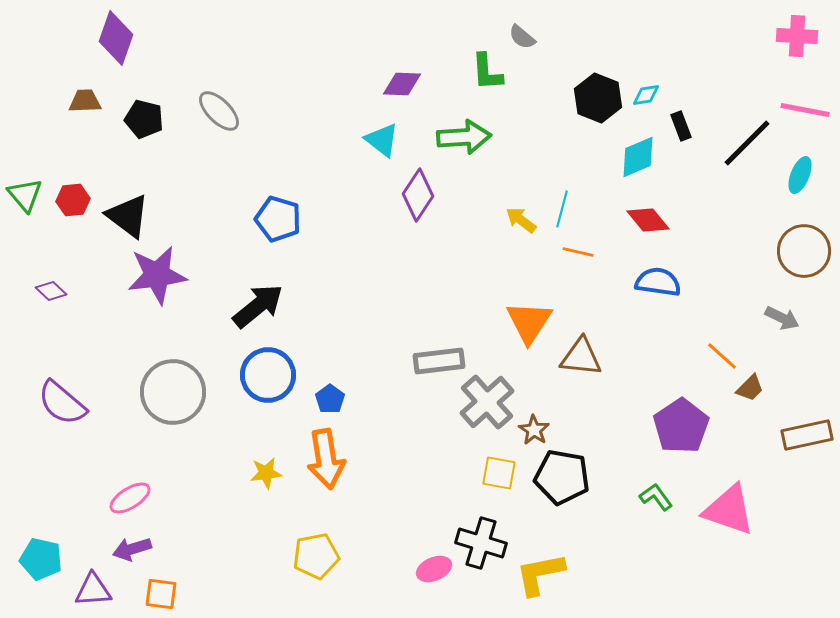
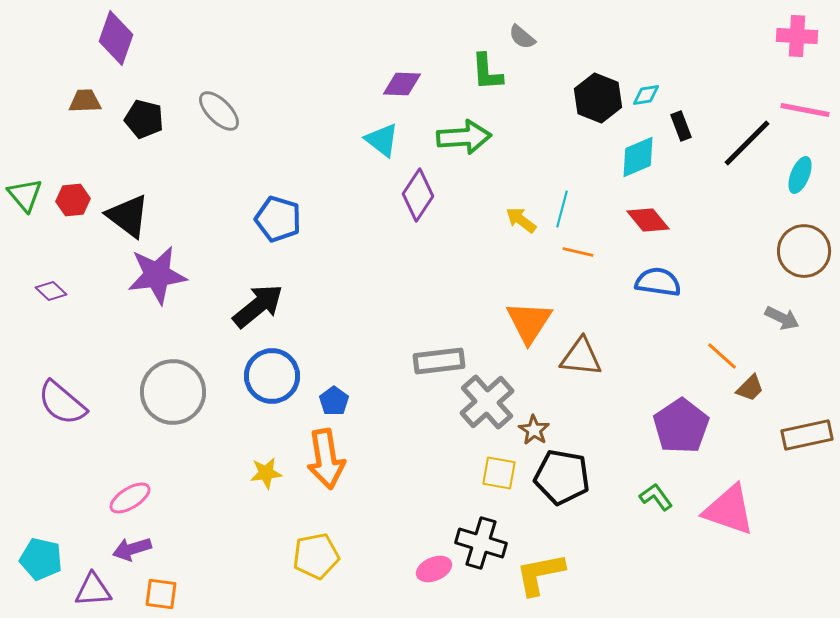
blue circle at (268, 375): moved 4 px right, 1 px down
blue pentagon at (330, 399): moved 4 px right, 2 px down
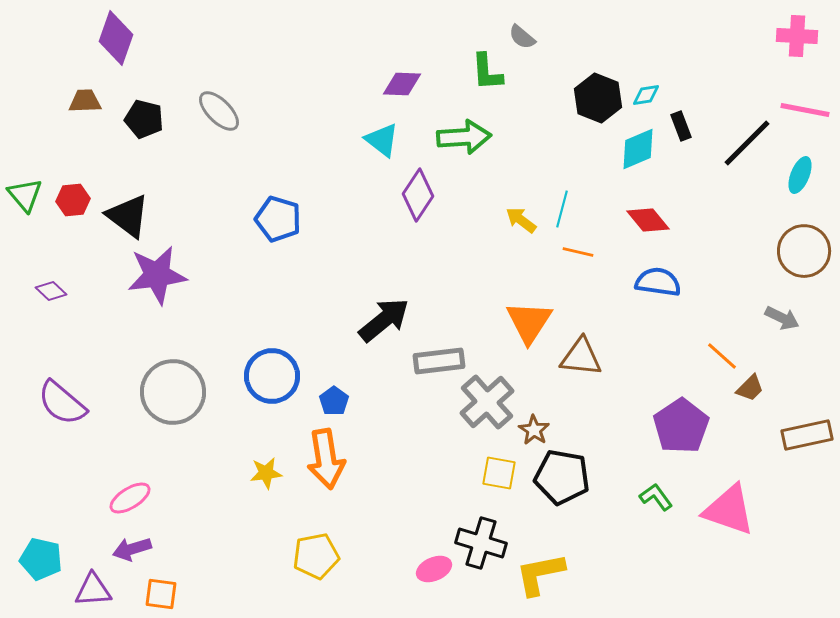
cyan diamond at (638, 157): moved 8 px up
black arrow at (258, 306): moved 126 px right, 14 px down
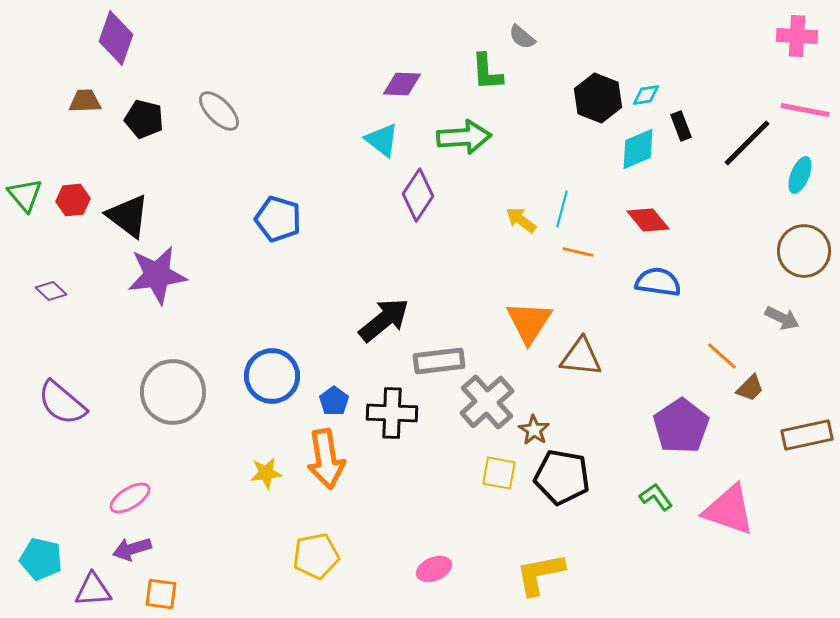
black cross at (481, 543): moved 89 px left, 130 px up; rotated 15 degrees counterclockwise
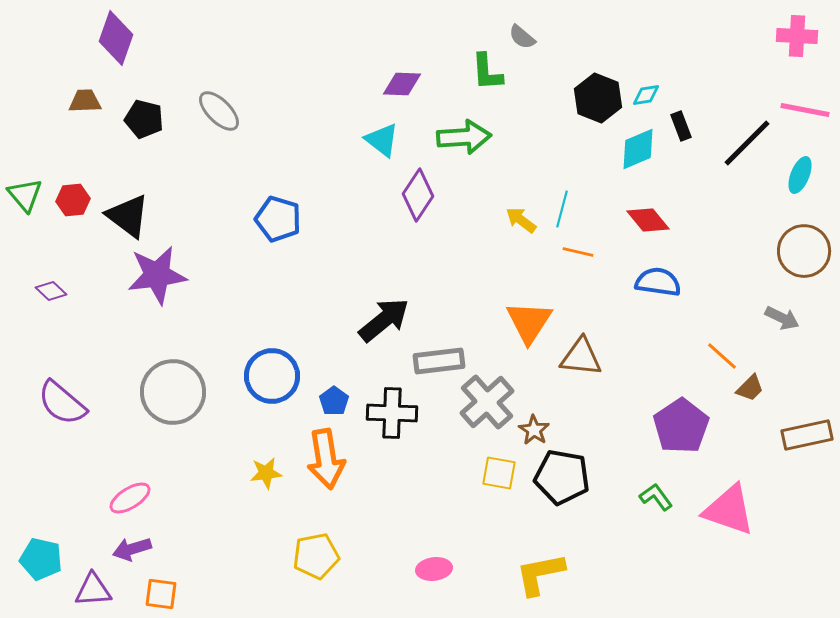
pink ellipse at (434, 569): rotated 16 degrees clockwise
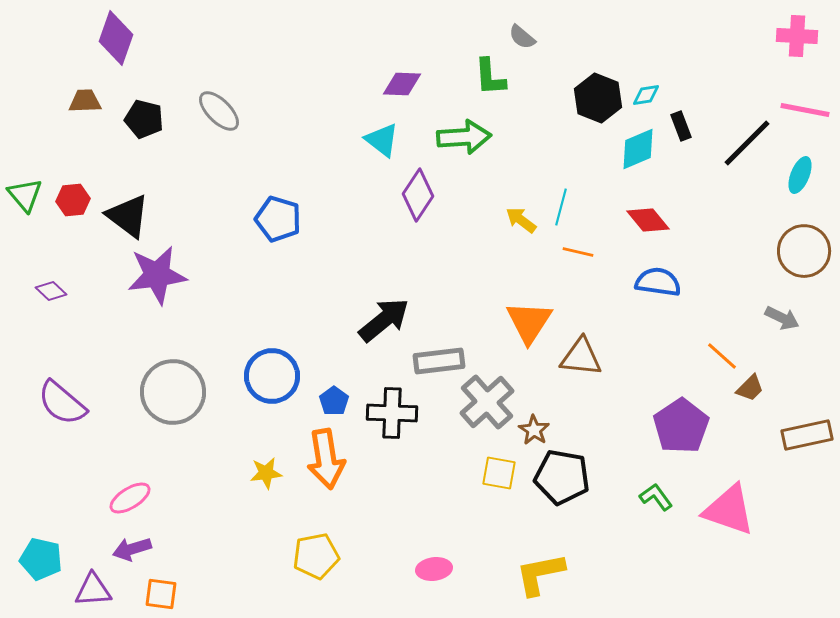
green L-shape at (487, 72): moved 3 px right, 5 px down
cyan line at (562, 209): moved 1 px left, 2 px up
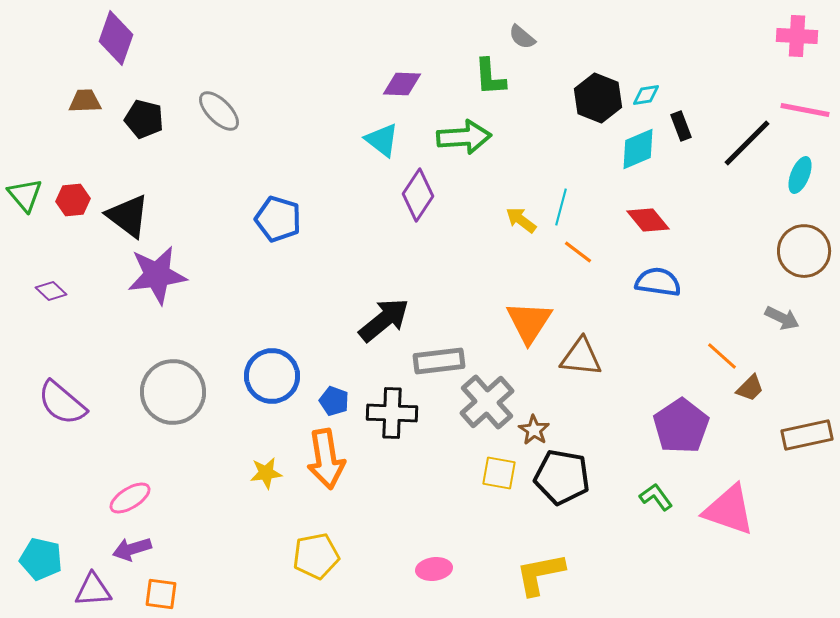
orange line at (578, 252): rotated 24 degrees clockwise
blue pentagon at (334, 401): rotated 16 degrees counterclockwise
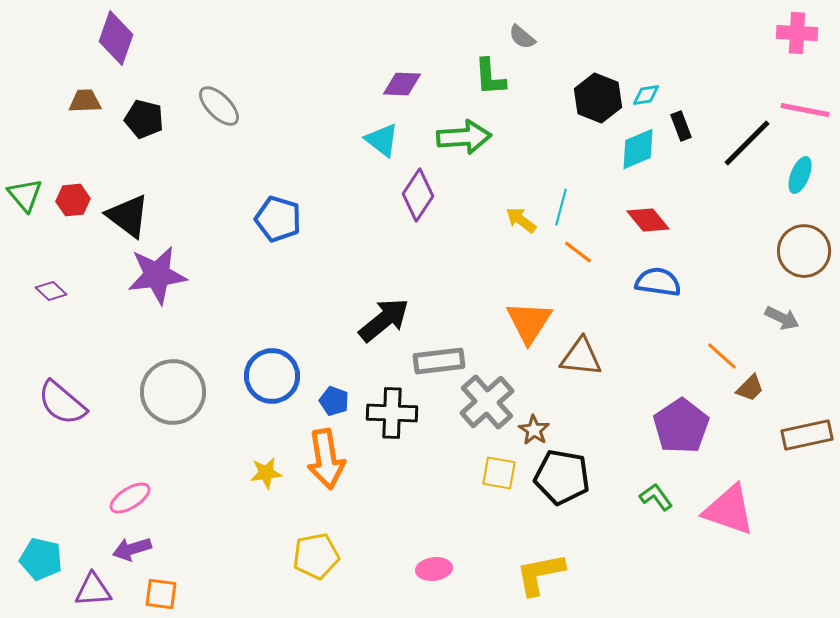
pink cross at (797, 36): moved 3 px up
gray ellipse at (219, 111): moved 5 px up
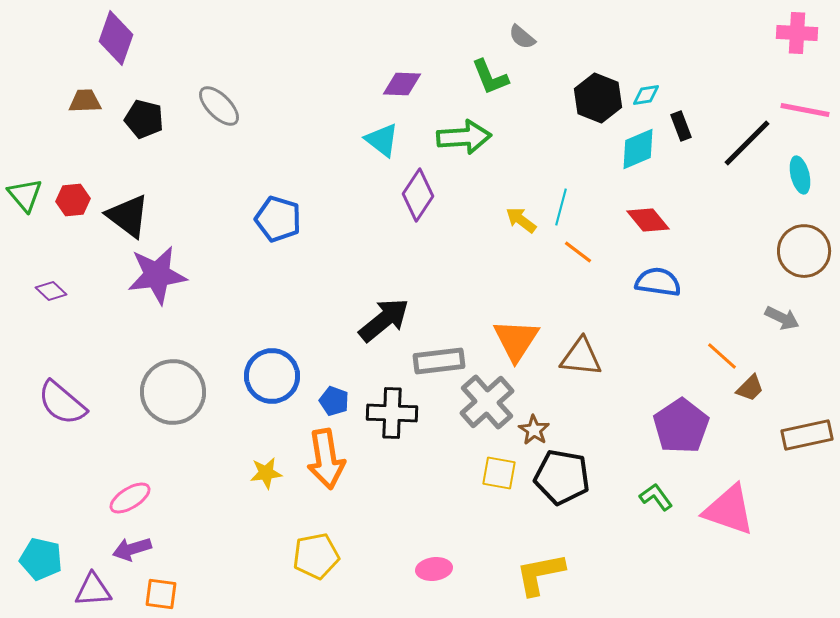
green L-shape at (490, 77): rotated 18 degrees counterclockwise
cyan ellipse at (800, 175): rotated 36 degrees counterclockwise
orange triangle at (529, 322): moved 13 px left, 18 px down
